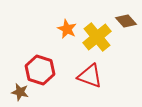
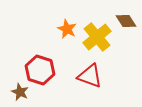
brown diamond: rotated 10 degrees clockwise
brown star: rotated 12 degrees clockwise
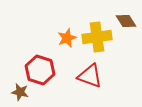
orange star: moved 9 px down; rotated 24 degrees clockwise
yellow cross: rotated 32 degrees clockwise
brown star: rotated 12 degrees counterclockwise
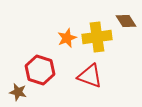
brown star: moved 2 px left
